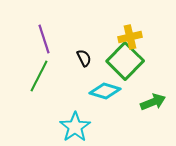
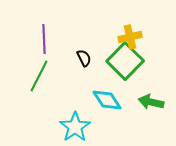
purple line: rotated 16 degrees clockwise
cyan diamond: moved 2 px right, 9 px down; rotated 40 degrees clockwise
green arrow: moved 2 px left; rotated 145 degrees counterclockwise
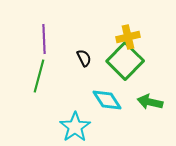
yellow cross: moved 2 px left
green line: rotated 12 degrees counterclockwise
green arrow: moved 1 px left
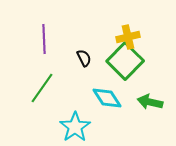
green line: moved 3 px right, 12 px down; rotated 20 degrees clockwise
cyan diamond: moved 2 px up
